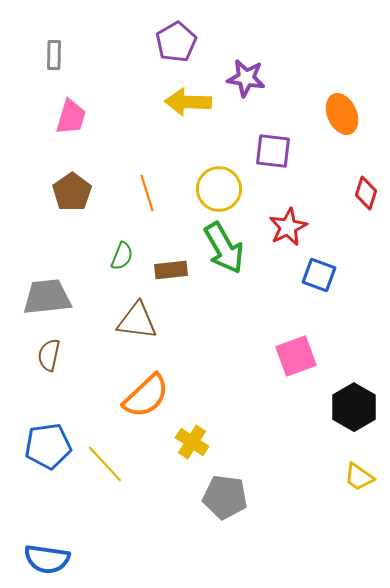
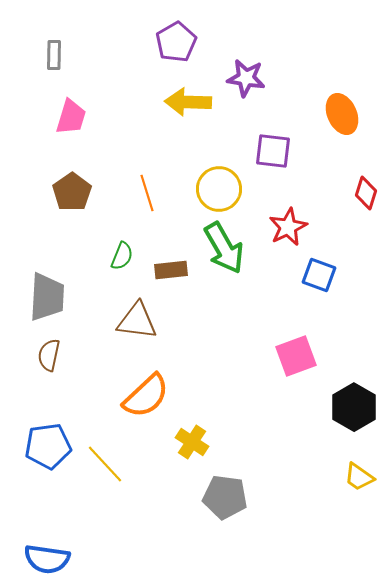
gray trapezoid: rotated 99 degrees clockwise
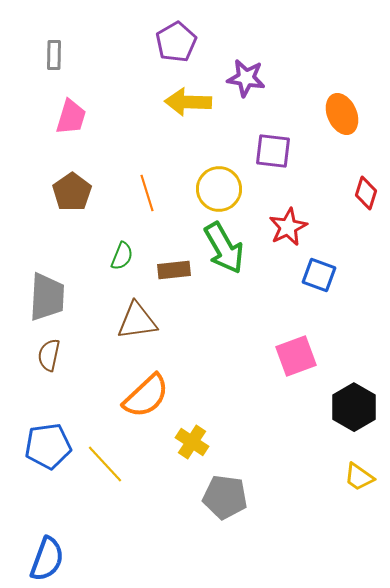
brown rectangle: moved 3 px right
brown triangle: rotated 15 degrees counterclockwise
blue semicircle: rotated 78 degrees counterclockwise
